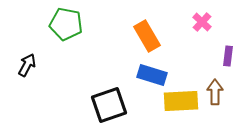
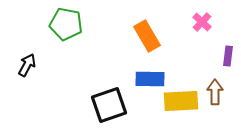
blue rectangle: moved 2 px left, 4 px down; rotated 16 degrees counterclockwise
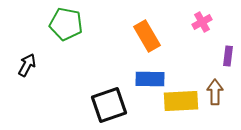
pink cross: rotated 18 degrees clockwise
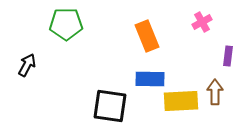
green pentagon: rotated 12 degrees counterclockwise
orange rectangle: rotated 8 degrees clockwise
black square: moved 1 px right, 1 px down; rotated 27 degrees clockwise
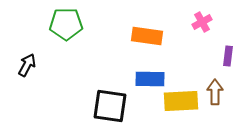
orange rectangle: rotated 60 degrees counterclockwise
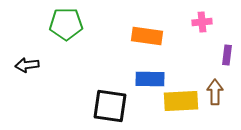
pink cross: rotated 24 degrees clockwise
purple rectangle: moved 1 px left, 1 px up
black arrow: rotated 125 degrees counterclockwise
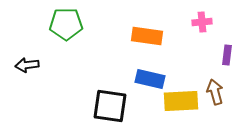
blue rectangle: rotated 12 degrees clockwise
brown arrow: rotated 15 degrees counterclockwise
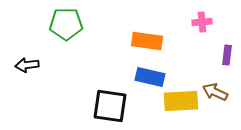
orange rectangle: moved 5 px down
blue rectangle: moved 2 px up
brown arrow: rotated 50 degrees counterclockwise
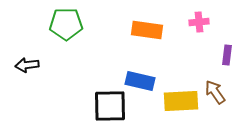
pink cross: moved 3 px left
orange rectangle: moved 11 px up
blue rectangle: moved 10 px left, 4 px down
brown arrow: rotated 30 degrees clockwise
black square: rotated 9 degrees counterclockwise
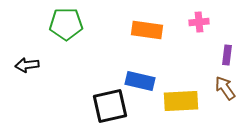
brown arrow: moved 10 px right, 4 px up
black square: rotated 12 degrees counterclockwise
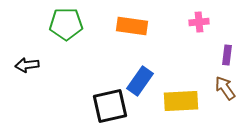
orange rectangle: moved 15 px left, 4 px up
blue rectangle: rotated 68 degrees counterclockwise
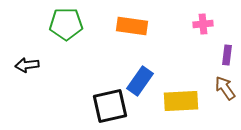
pink cross: moved 4 px right, 2 px down
